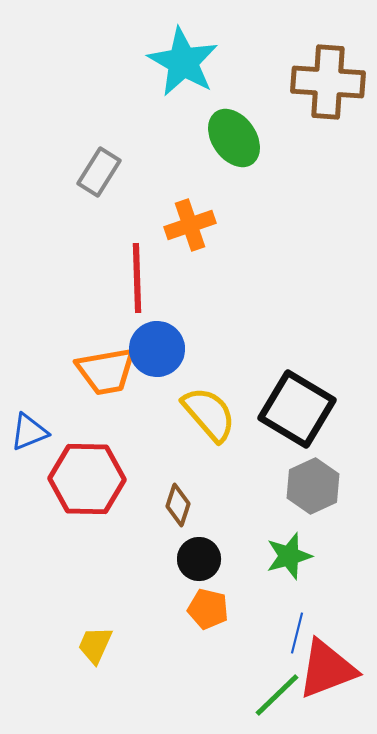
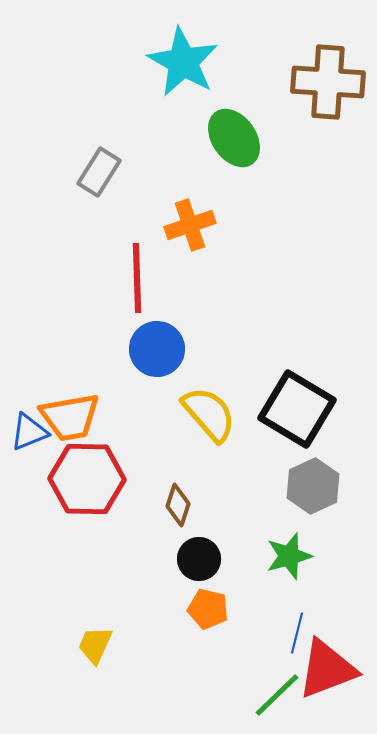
orange trapezoid: moved 36 px left, 46 px down
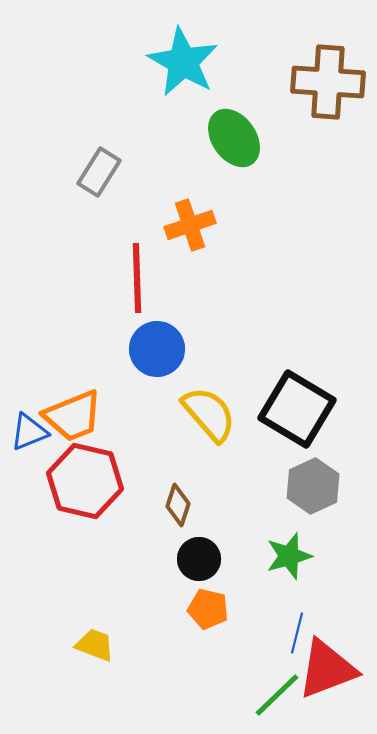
orange trapezoid: moved 3 px right, 1 px up; rotated 12 degrees counterclockwise
red hexagon: moved 2 px left, 2 px down; rotated 12 degrees clockwise
yellow trapezoid: rotated 87 degrees clockwise
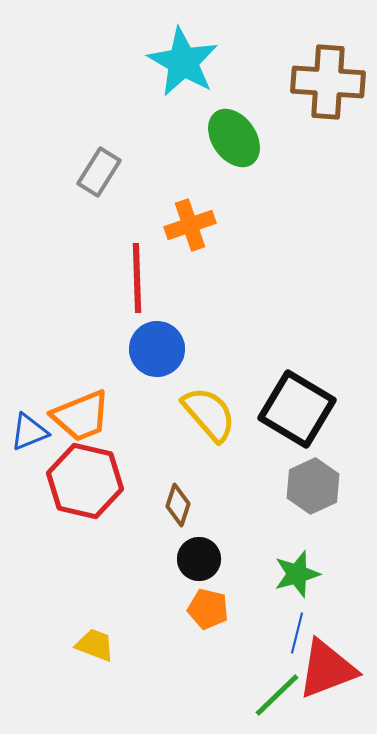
orange trapezoid: moved 8 px right
green star: moved 8 px right, 18 px down
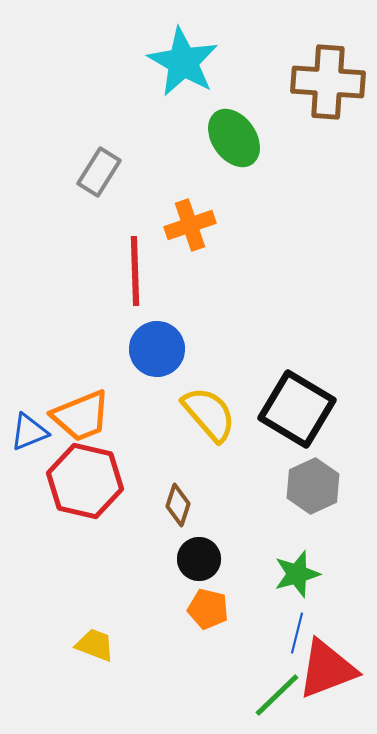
red line: moved 2 px left, 7 px up
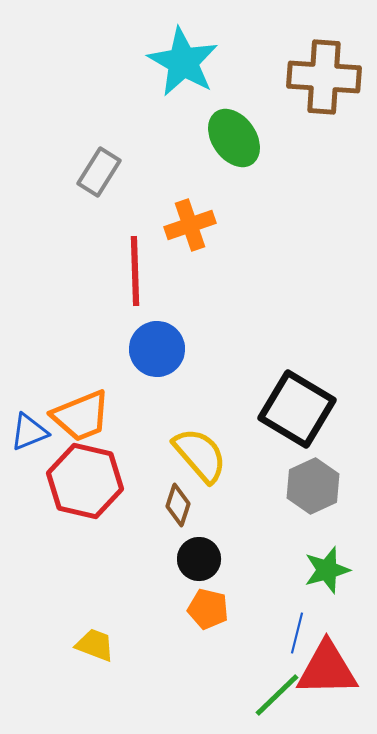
brown cross: moved 4 px left, 5 px up
yellow semicircle: moved 9 px left, 41 px down
green star: moved 30 px right, 4 px up
red triangle: rotated 20 degrees clockwise
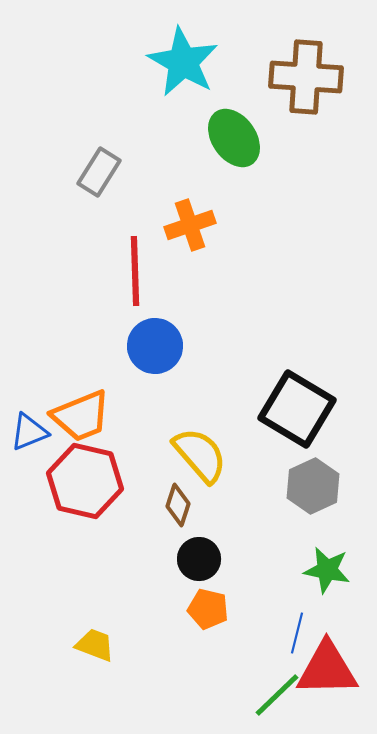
brown cross: moved 18 px left
blue circle: moved 2 px left, 3 px up
green star: rotated 27 degrees clockwise
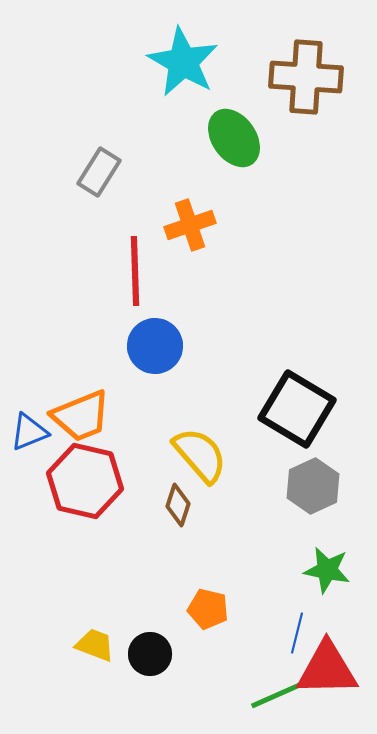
black circle: moved 49 px left, 95 px down
green line: rotated 20 degrees clockwise
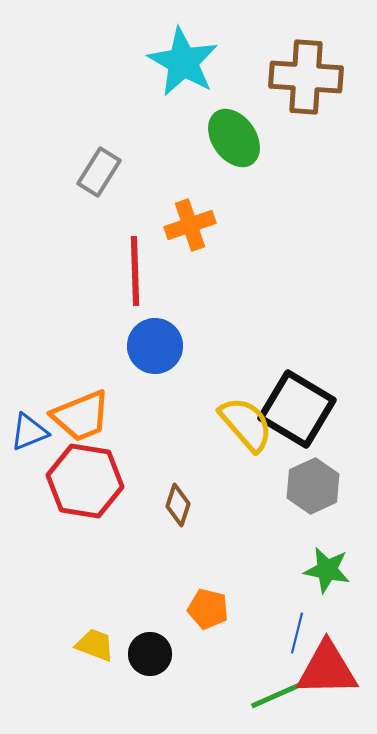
yellow semicircle: moved 46 px right, 31 px up
red hexagon: rotated 4 degrees counterclockwise
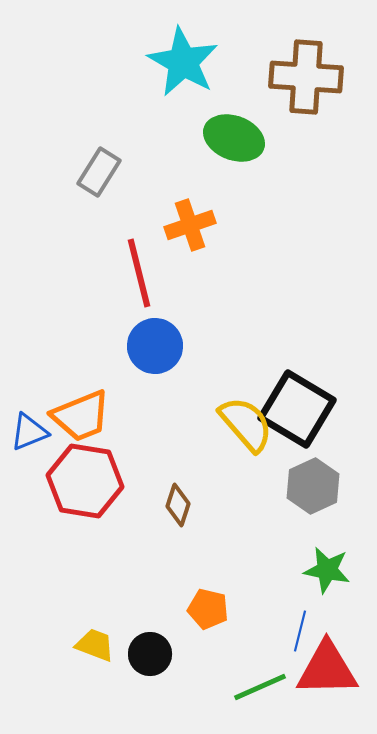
green ellipse: rotated 34 degrees counterclockwise
red line: moved 4 px right, 2 px down; rotated 12 degrees counterclockwise
blue line: moved 3 px right, 2 px up
green line: moved 17 px left, 8 px up
